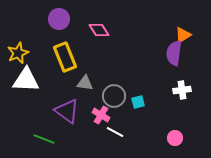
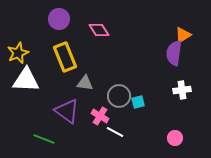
gray circle: moved 5 px right
pink cross: moved 1 px left, 1 px down
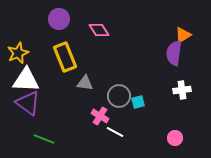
purple triangle: moved 39 px left, 8 px up
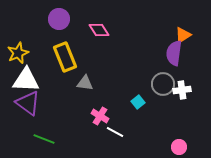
gray circle: moved 44 px right, 12 px up
cyan square: rotated 24 degrees counterclockwise
pink circle: moved 4 px right, 9 px down
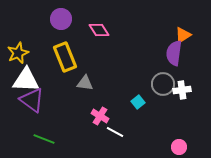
purple circle: moved 2 px right
purple triangle: moved 4 px right, 3 px up
